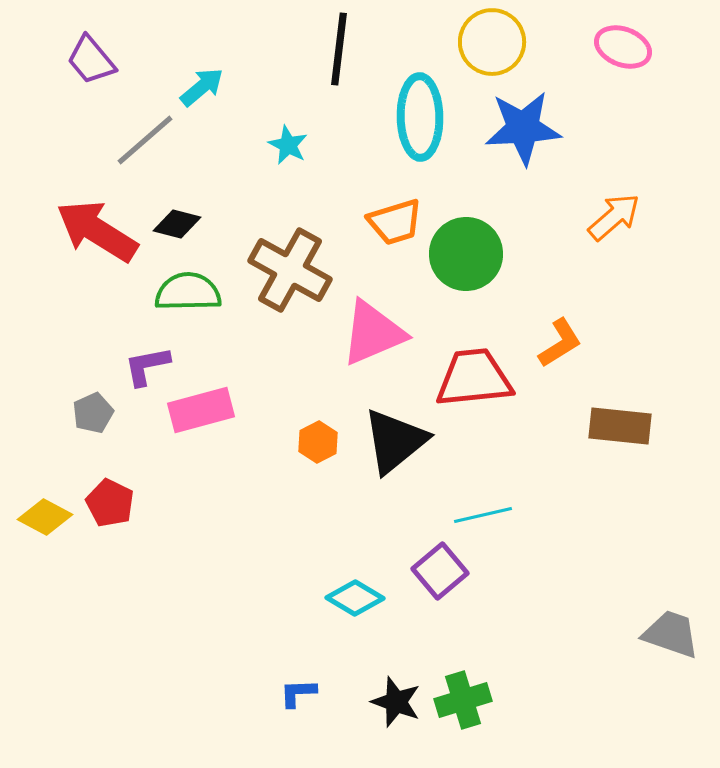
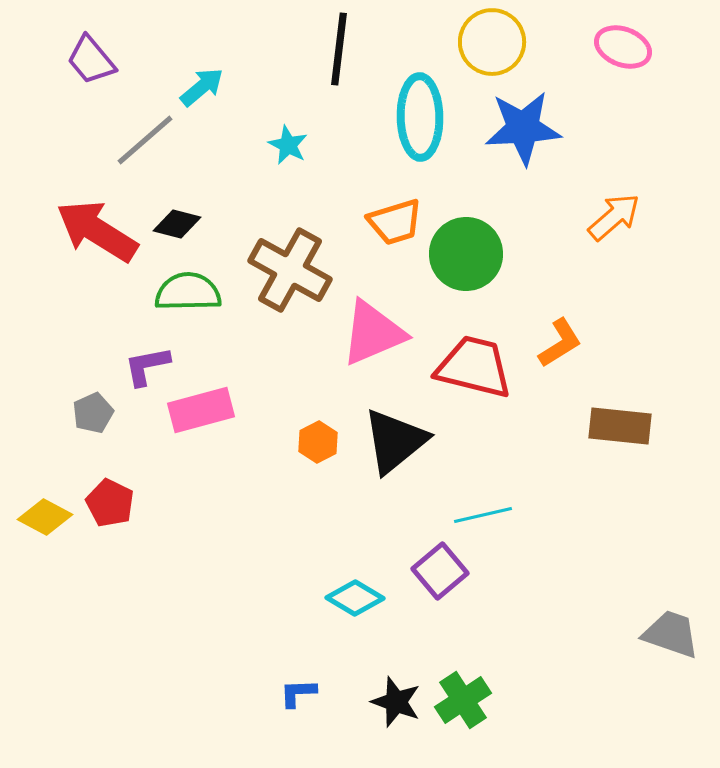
red trapezoid: moved 11 px up; rotated 20 degrees clockwise
green cross: rotated 16 degrees counterclockwise
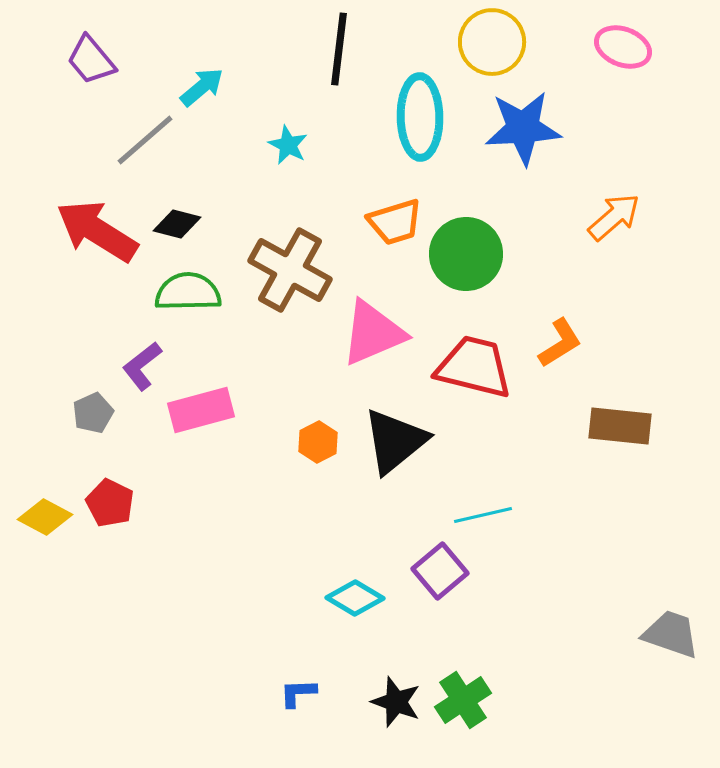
purple L-shape: moved 5 px left; rotated 27 degrees counterclockwise
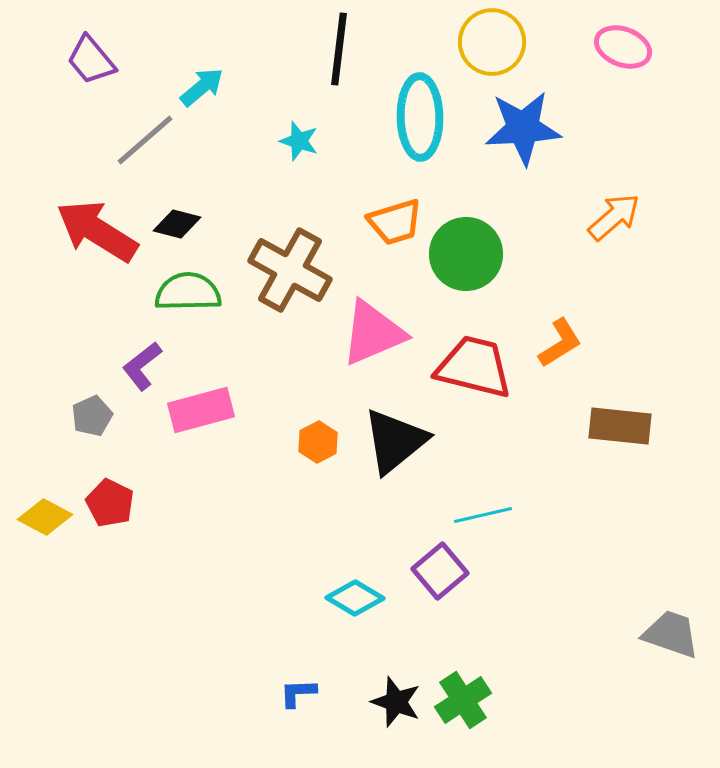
cyan star: moved 11 px right, 4 px up; rotated 9 degrees counterclockwise
gray pentagon: moved 1 px left, 3 px down
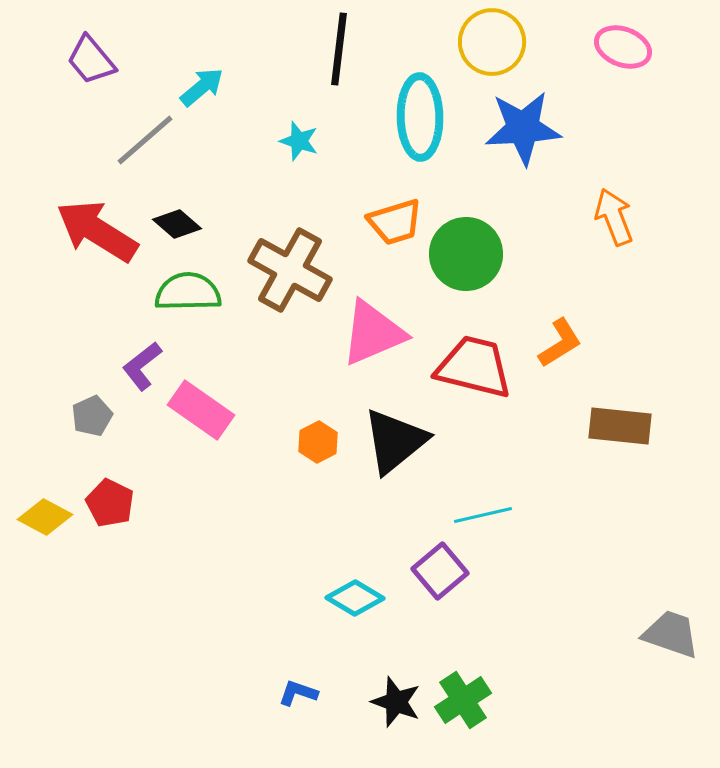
orange arrow: rotated 70 degrees counterclockwise
black diamond: rotated 27 degrees clockwise
pink rectangle: rotated 50 degrees clockwise
blue L-shape: rotated 21 degrees clockwise
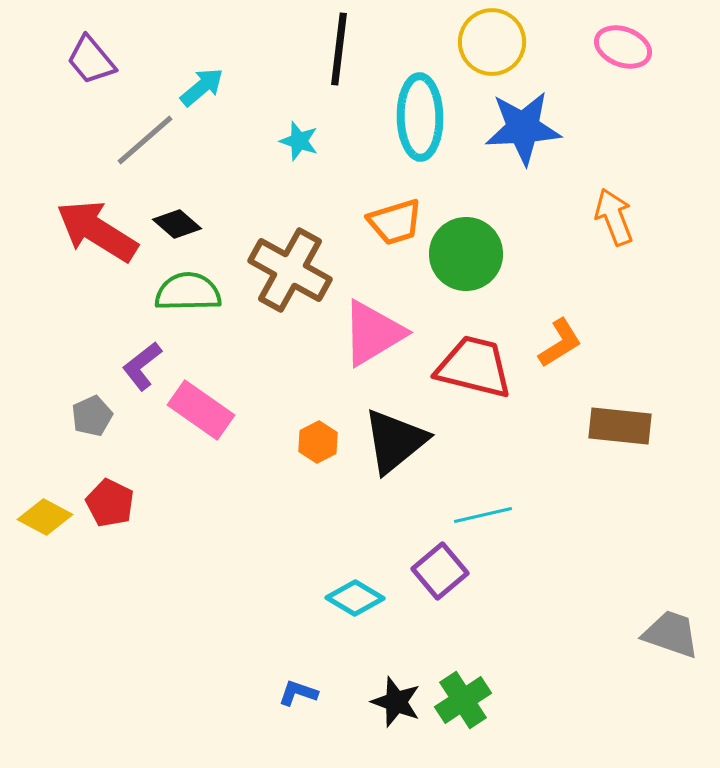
pink triangle: rotated 8 degrees counterclockwise
